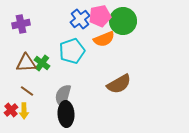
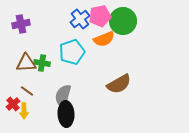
cyan pentagon: moved 1 px down
green cross: rotated 28 degrees counterclockwise
red cross: moved 2 px right, 6 px up
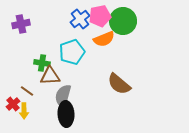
brown triangle: moved 24 px right, 13 px down
brown semicircle: rotated 70 degrees clockwise
